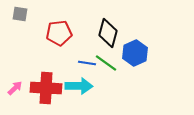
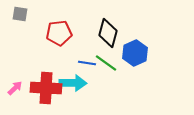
cyan arrow: moved 6 px left, 3 px up
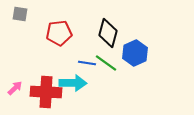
red cross: moved 4 px down
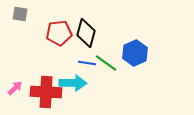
black diamond: moved 22 px left
